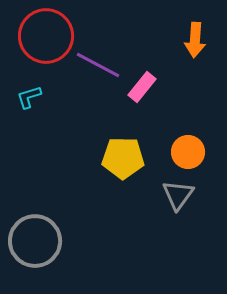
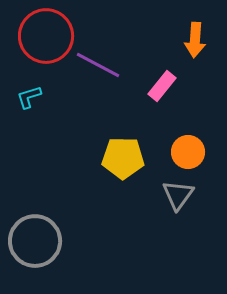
pink rectangle: moved 20 px right, 1 px up
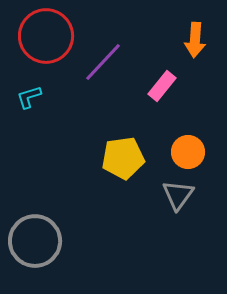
purple line: moved 5 px right, 3 px up; rotated 75 degrees counterclockwise
yellow pentagon: rotated 9 degrees counterclockwise
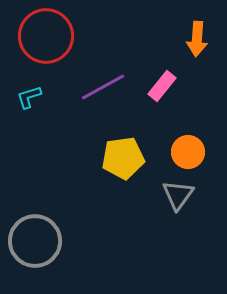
orange arrow: moved 2 px right, 1 px up
purple line: moved 25 px down; rotated 18 degrees clockwise
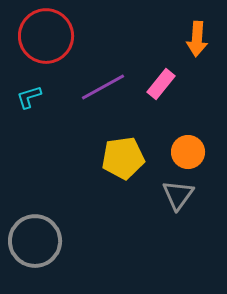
pink rectangle: moved 1 px left, 2 px up
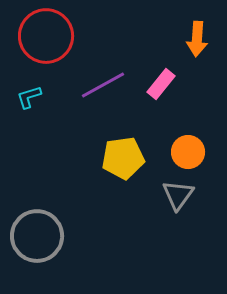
purple line: moved 2 px up
gray circle: moved 2 px right, 5 px up
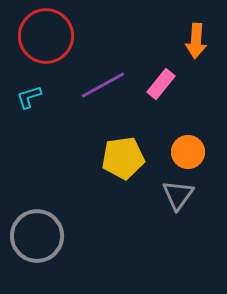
orange arrow: moved 1 px left, 2 px down
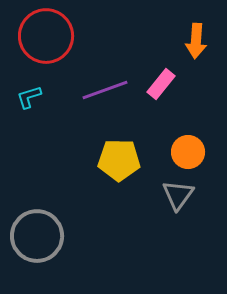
purple line: moved 2 px right, 5 px down; rotated 9 degrees clockwise
yellow pentagon: moved 4 px left, 2 px down; rotated 9 degrees clockwise
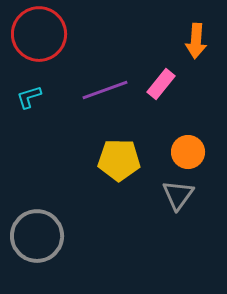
red circle: moved 7 px left, 2 px up
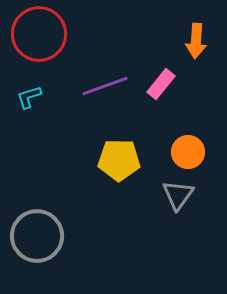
purple line: moved 4 px up
